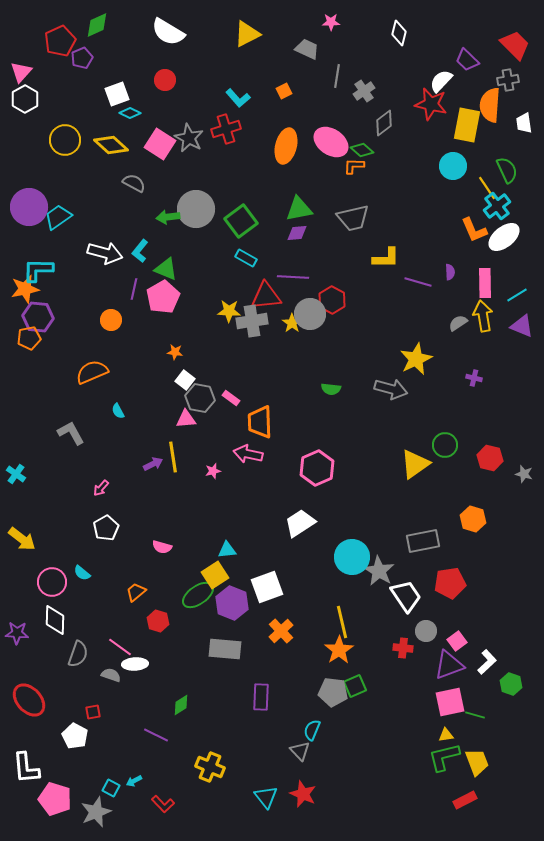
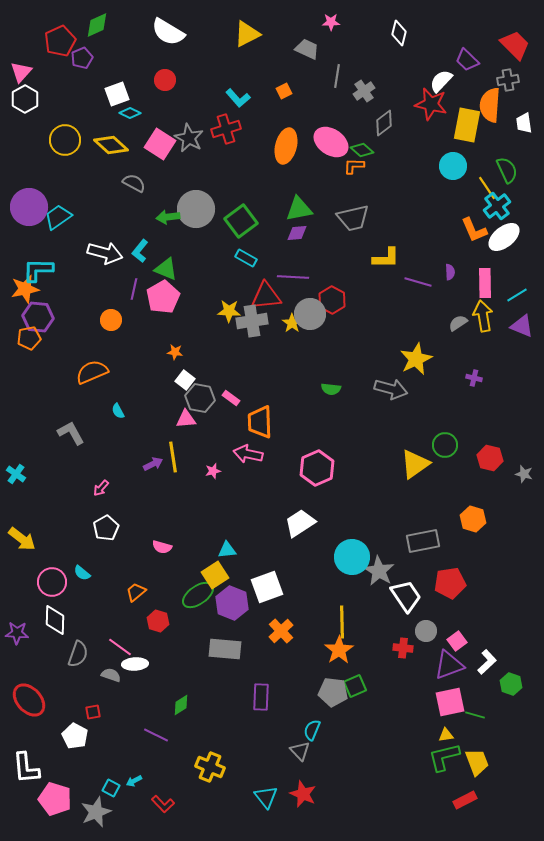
yellow line at (342, 622): rotated 12 degrees clockwise
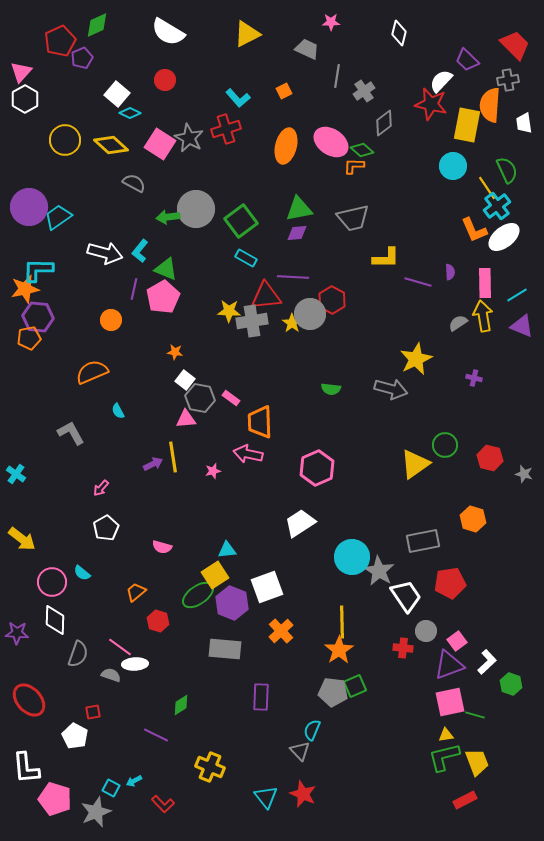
white square at (117, 94): rotated 30 degrees counterclockwise
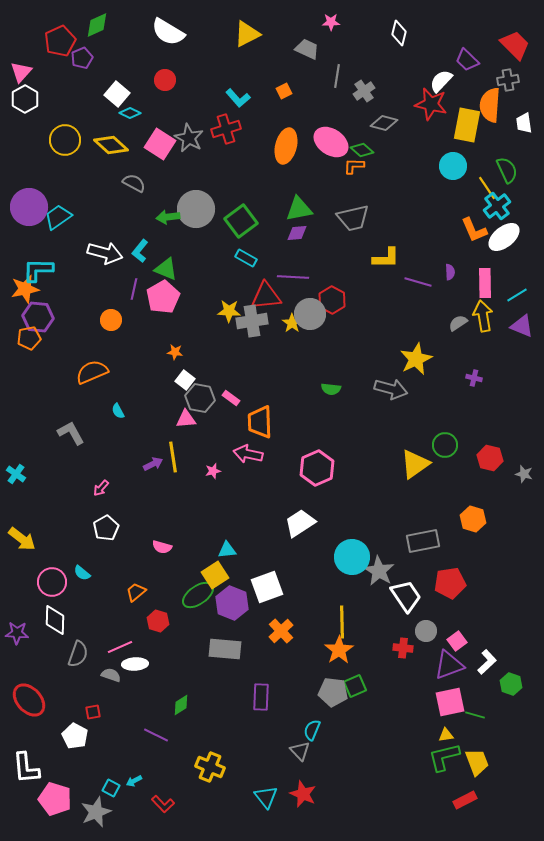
gray diamond at (384, 123): rotated 52 degrees clockwise
pink line at (120, 647): rotated 60 degrees counterclockwise
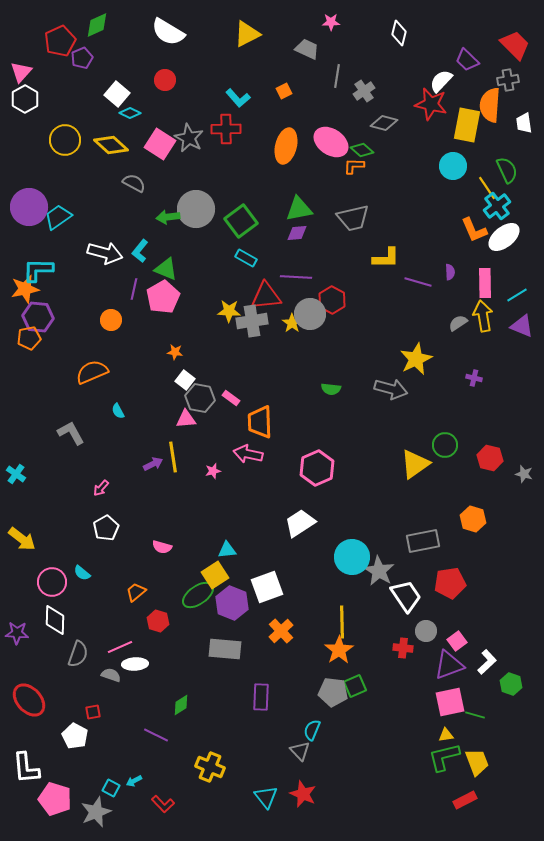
red cross at (226, 129): rotated 16 degrees clockwise
purple line at (293, 277): moved 3 px right
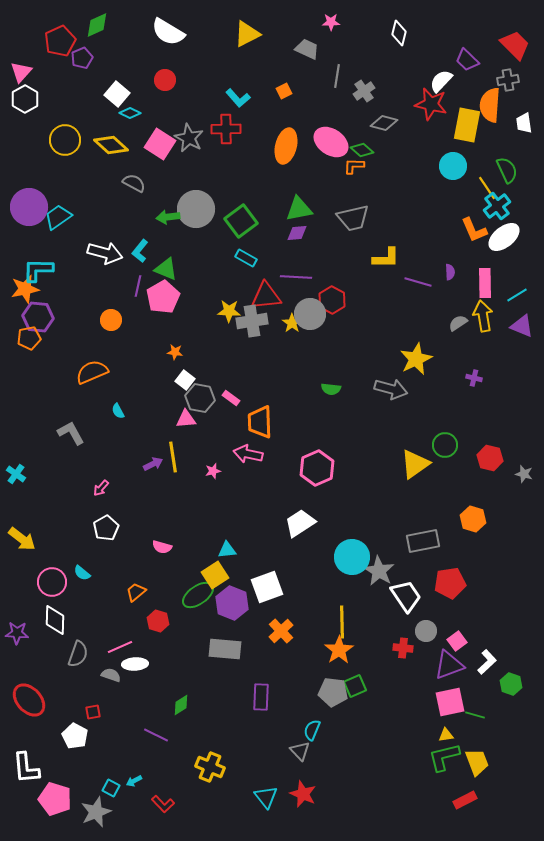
purple line at (134, 289): moved 4 px right, 3 px up
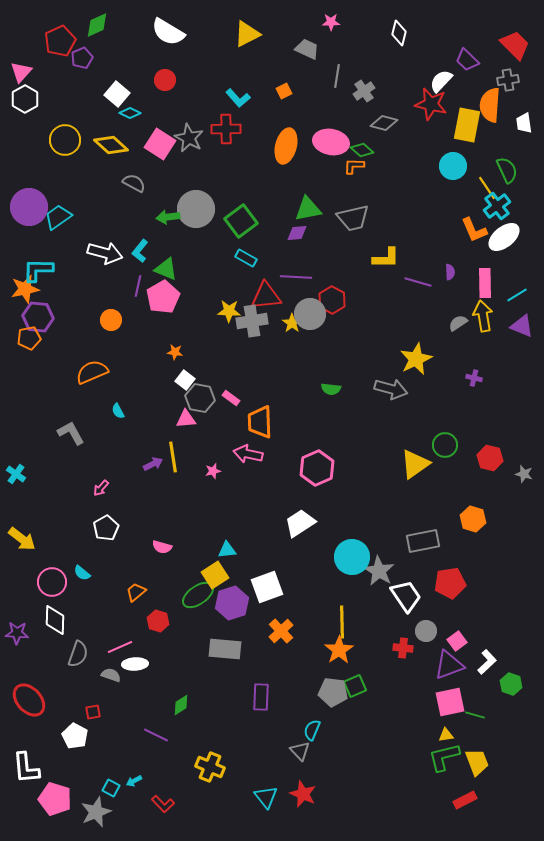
pink ellipse at (331, 142): rotated 24 degrees counterclockwise
green triangle at (299, 209): moved 9 px right
purple hexagon at (232, 603): rotated 20 degrees clockwise
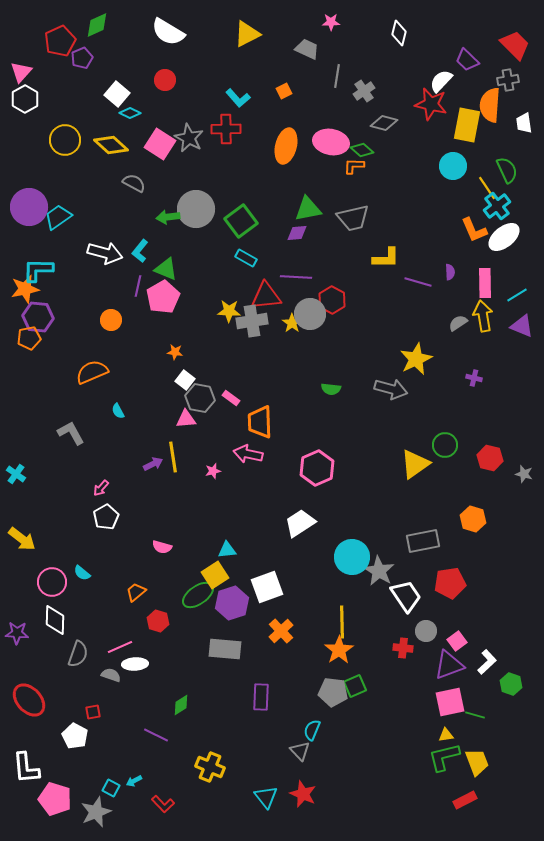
white pentagon at (106, 528): moved 11 px up
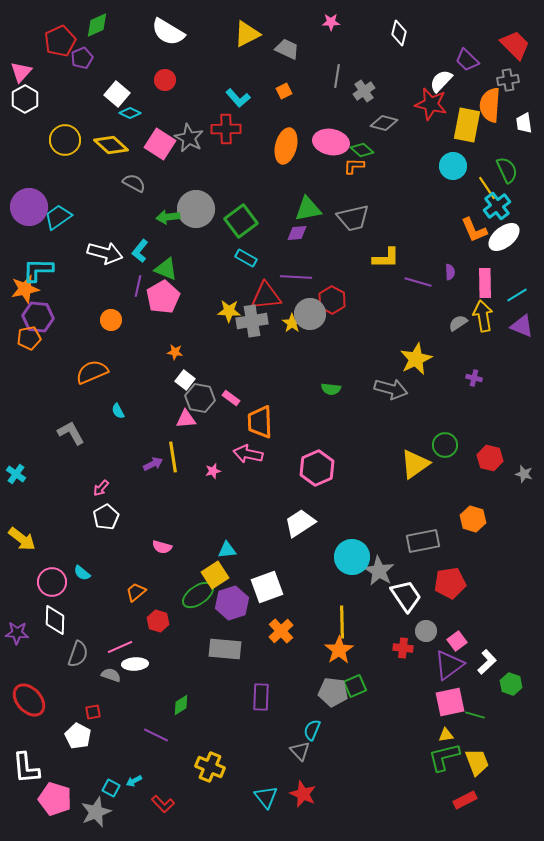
gray trapezoid at (307, 49): moved 20 px left
purple triangle at (449, 665): rotated 16 degrees counterclockwise
white pentagon at (75, 736): moved 3 px right
